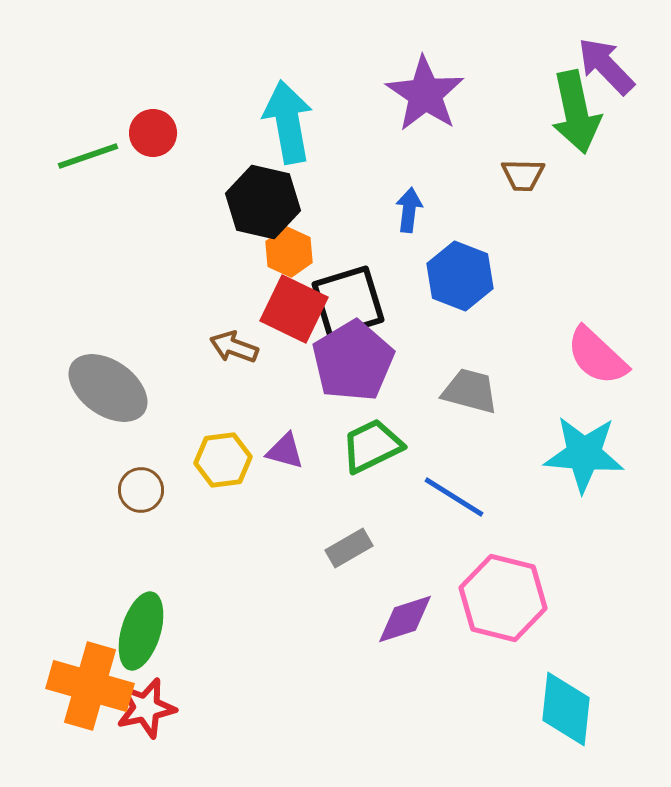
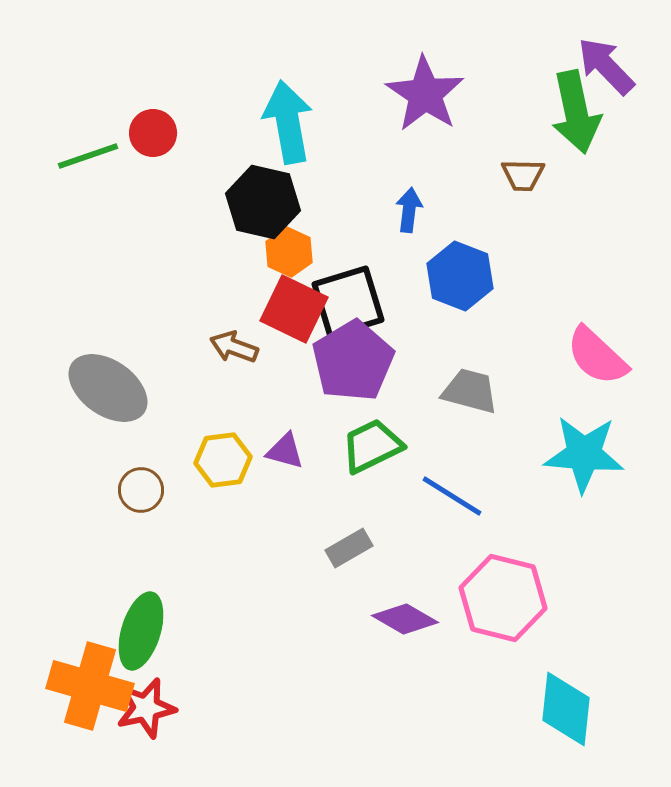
blue line: moved 2 px left, 1 px up
purple diamond: rotated 48 degrees clockwise
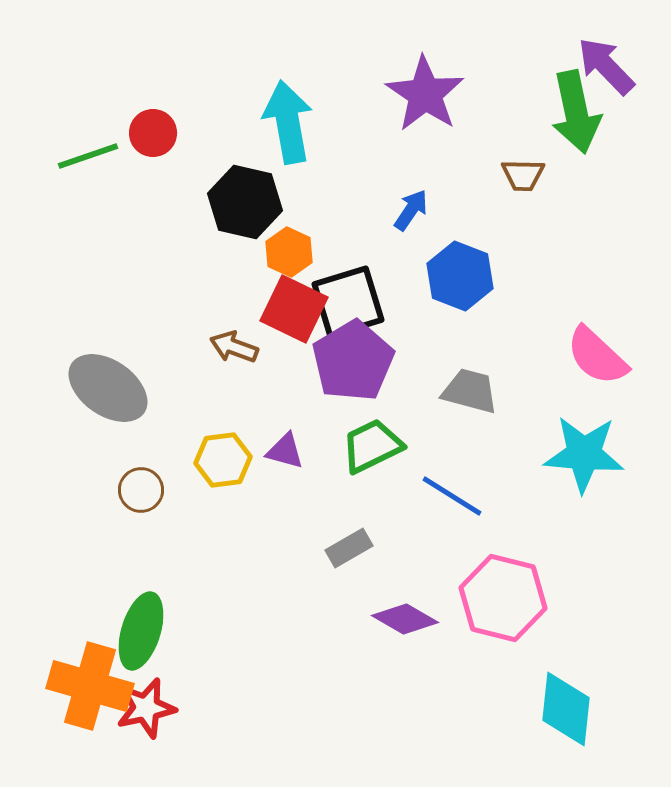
black hexagon: moved 18 px left
blue arrow: moved 2 px right; rotated 27 degrees clockwise
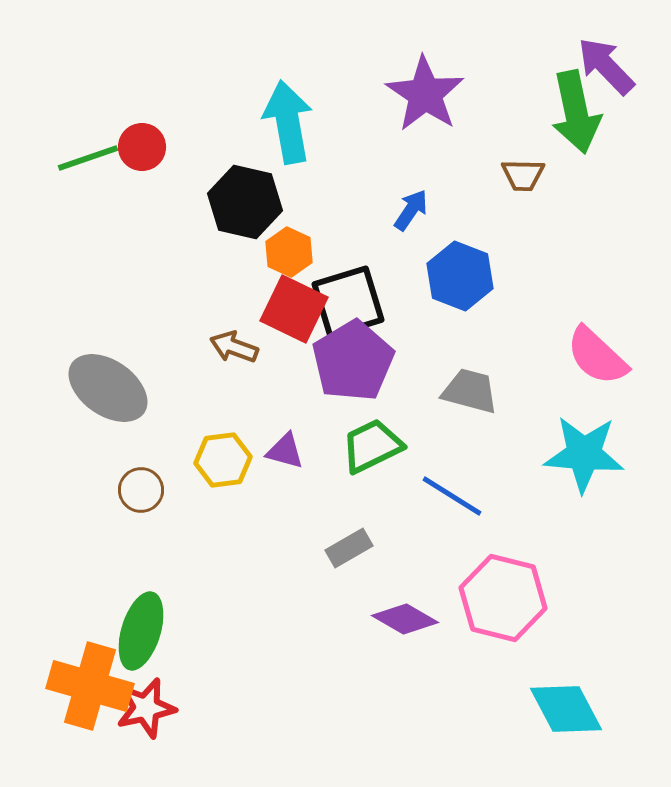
red circle: moved 11 px left, 14 px down
green line: moved 2 px down
cyan diamond: rotated 34 degrees counterclockwise
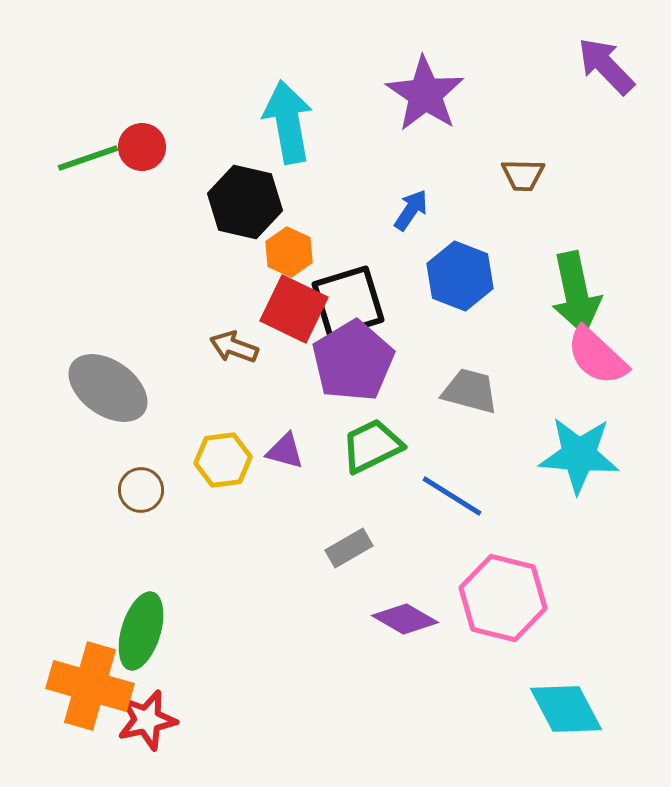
green arrow: moved 181 px down
cyan star: moved 5 px left, 1 px down
red star: moved 1 px right, 12 px down
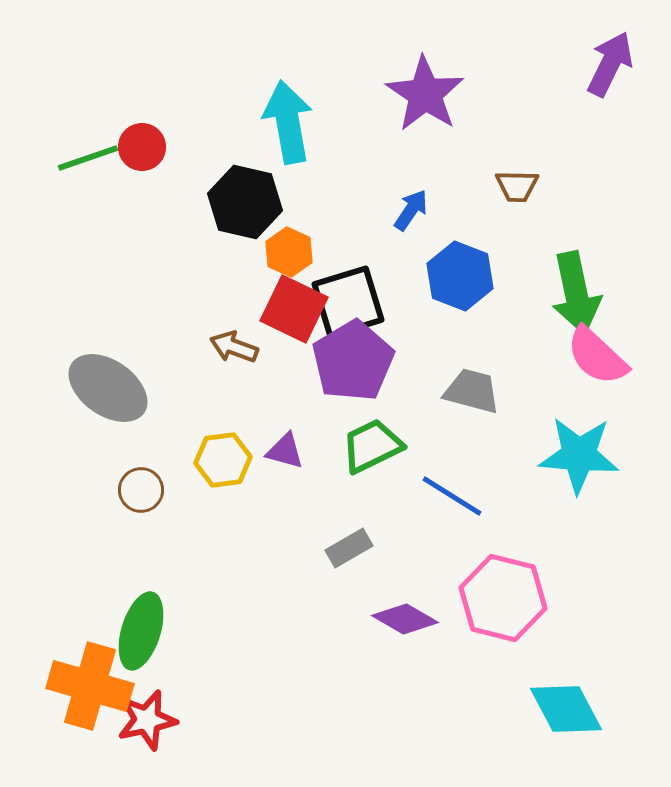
purple arrow: moved 4 px right, 2 px up; rotated 70 degrees clockwise
brown trapezoid: moved 6 px left, 11 px down
gray trapezoid: moved 2 px right
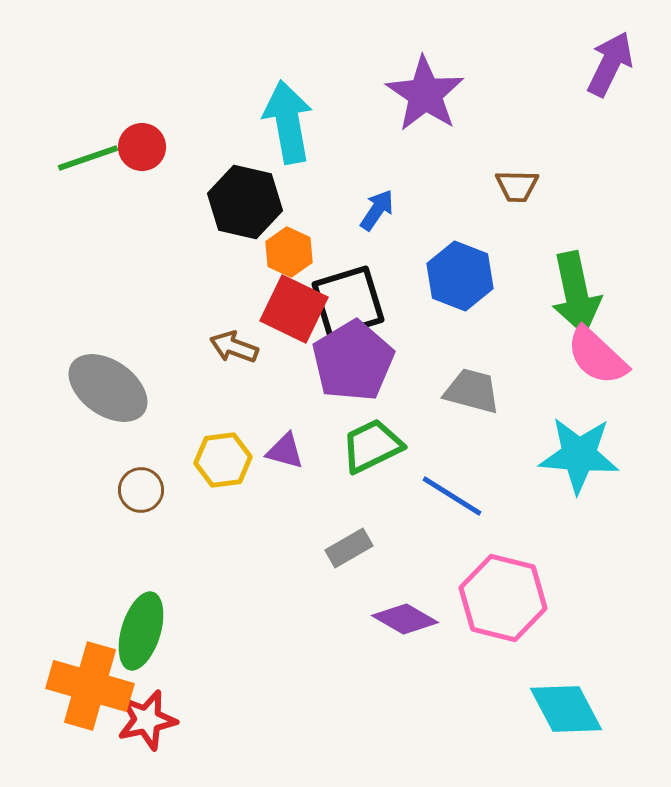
blue arrow: moved 34 px left
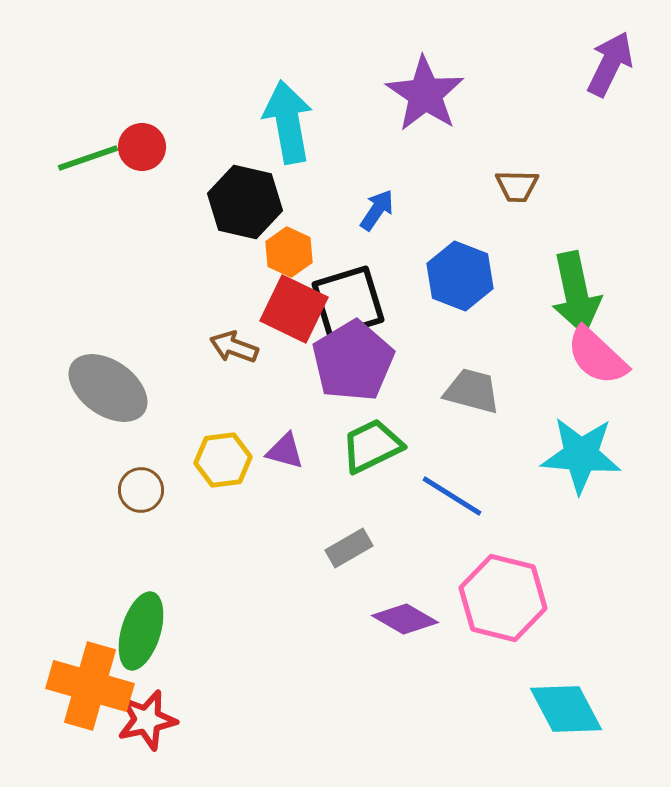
cyan star: moved 2 px right
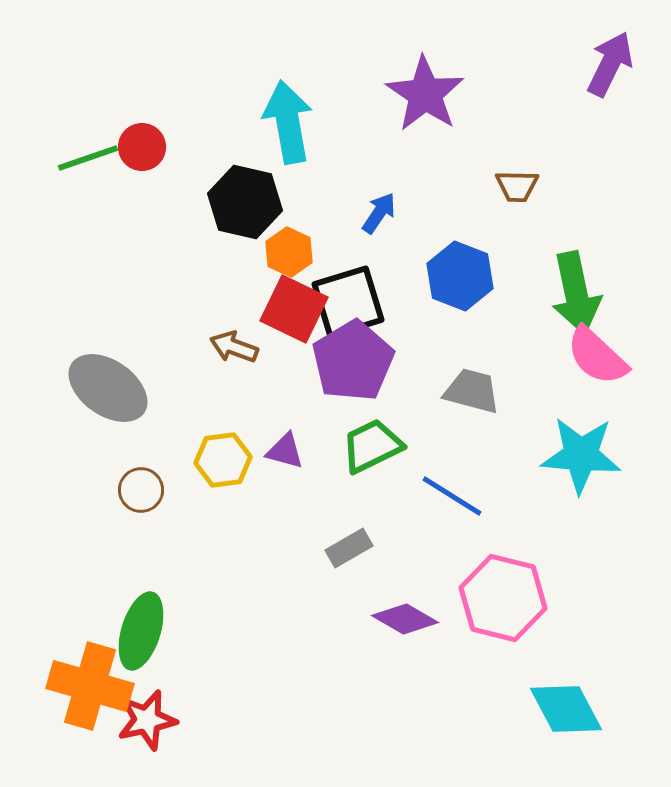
blue arrow: moved 2 px right, 3 px down
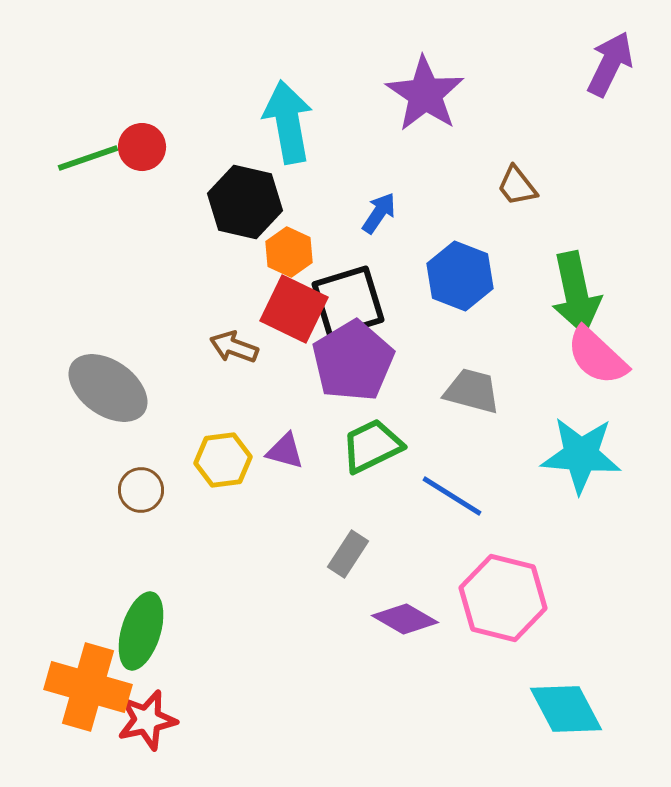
brown trapezoid: rotated 51 degrees clockwise
gray rectangle: moved 1 px left, 6 px down; rotated 27 degrees counterclockwise
orange cross: moved 2 px left, 1 px down
